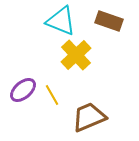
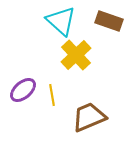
cyan triangle: rotated 20 degrees clockwise
yellow line: rotated 20 degrees clockwise
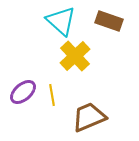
yellow cross: moved 1 px left, 1 px down
purple ellipse: moved 2 px down
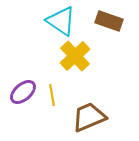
cyan triangle: rotated 8 degrees counterclockwise
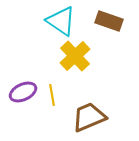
purple ellipse: rotated 16 degrees clockwise
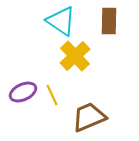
brown rectangle: rotated 72 degrees clockwise
yellow line: rotated 15 degrees counterclockwise
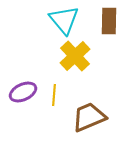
cyan triangle: moved 3 px right, 1 px up; rotated 16 degrees clockwise
yellow line: moved 2 px right; rotated 30 degrees clockwise
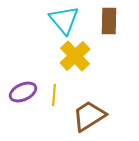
brown trapezoid: moved 1 px up; rotated 9 degrees counterclockwise
